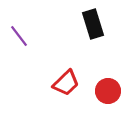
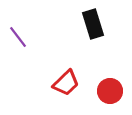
purple line: moved 1 px left, 1 px down
red circle: moved 2 px right
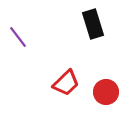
red circle: moved 4 px left, 1 px down
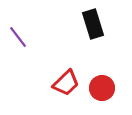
red circle: moved 4 px left, 4 px up
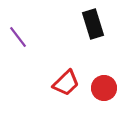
red circle: moved 2 px right
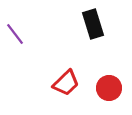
purple line: moved 3 px left, 3 px up
red circle: moved 5 px right
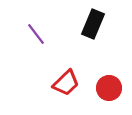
black rectangle: rotated 40 degrees clockwise
purple line: moved 21 px right
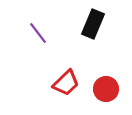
purple line: moved 2 px right, 1 px up
red circle: moved 3 px left, 1 px down
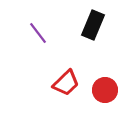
black rectangle: moved 1 px down
red circle: moved 1 px left, 1 px down
